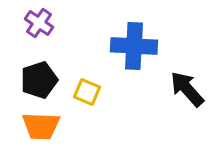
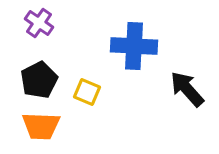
black pentagon: rotated 9 degrees counterclockwise
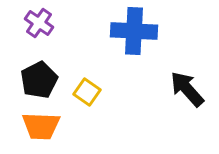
blue cross: moved 15 px up
yellow square: rotated 12 degrees clockwise
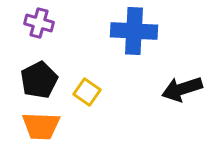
purple cross: rotated 20 degrees counterclockwise
black arrow: moved 5 px left; rotated 66 degrees counterclockwise
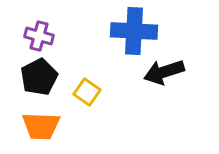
purple cross: moved 13 px down
black pentagon: moved 3 px up
black arrow: moved 18 px left, 17 px up
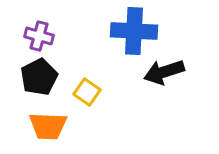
orange trapezoid: moved 7 px right
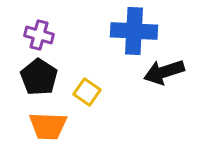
purple cross: moved 1 px up
black pentagon: rotated 12 degrees counterclockwise
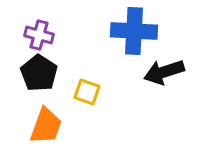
black pentagon: moved 4 px up
yellow square: rotated 16 degrees counterclockwise
orange trapezoid: moved 2 px left; rotated 72 degrees counterclockwise
